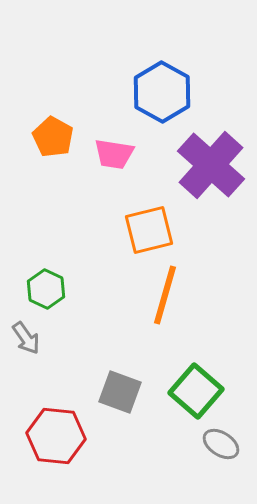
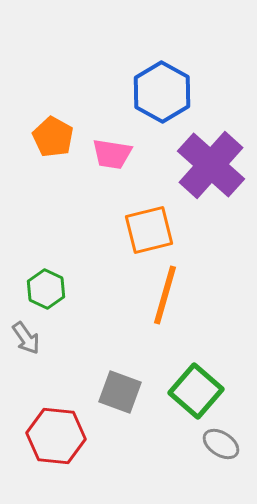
pink trapezoid: moved 2 px left
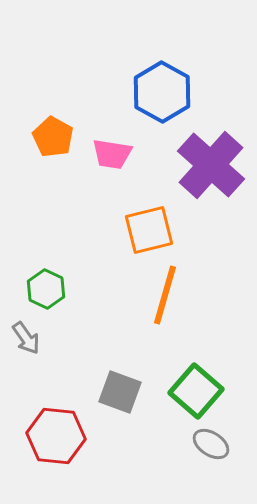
gray ellipse: moved 10 px left
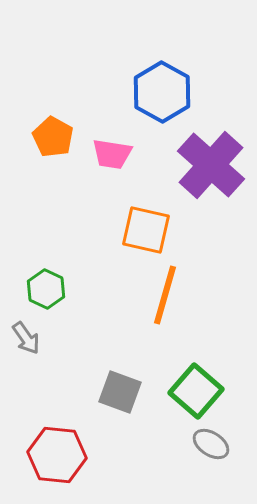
orange square: moved 3 px left; rotated 27 degrees clockwise
red hexagon: moved 1 px right, 19 px down
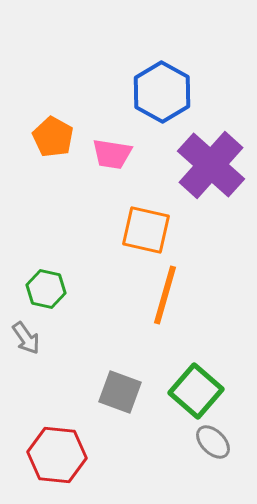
green hexagon: rotated 12 degrees counterclockwise
gray ellipse: moved 2 px right, 2 px up; rotated 12 degrees clockwise
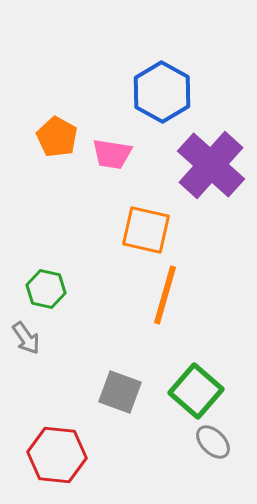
orange pentagon: moved 4 px right
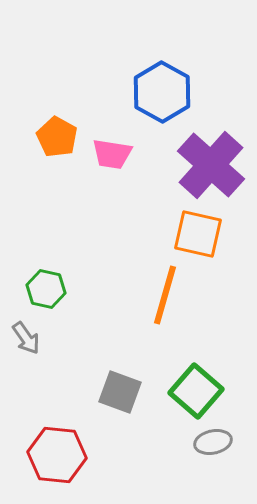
orange square: moved 52 px right, 4 px down
gray ellipse: rotated 57 degrees counterclockwise
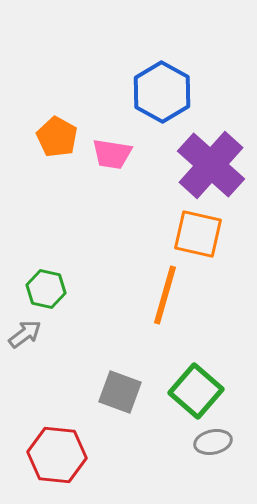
gray arrow: moved 1 px left, 4 px up; rotated 92 degrees counterclockwise
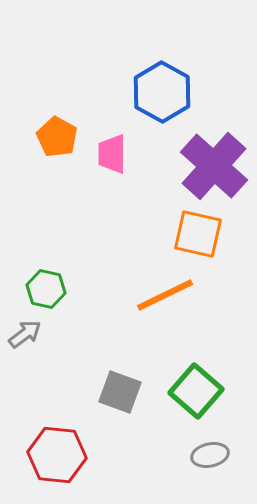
pink trapezoid: rotated 81 degrees clockwise
purple cross: moved 3 px right, 1 px down
orange line: rotated 48 degrees clockwise
gray ellipse: moved 3 px left, 13 px down
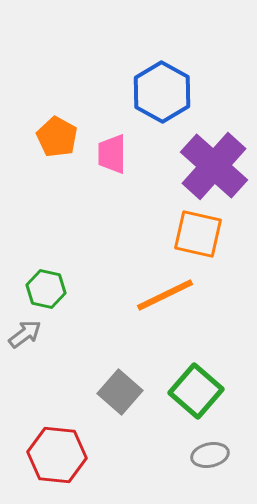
gray square: rotated 21 degrees clockwise
